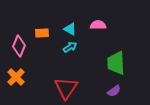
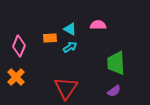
orange rectangle: moved 8 px right, 5 px down
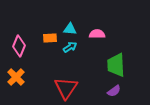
pink semicircle: moved 1 px left, 9 px down
cyan triangle: rotated 24 degrees counterclockwise
green trapezoid: moved 2 px down
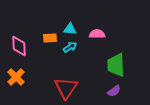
pink diamond: rotated 25 degrees counterclockwise
